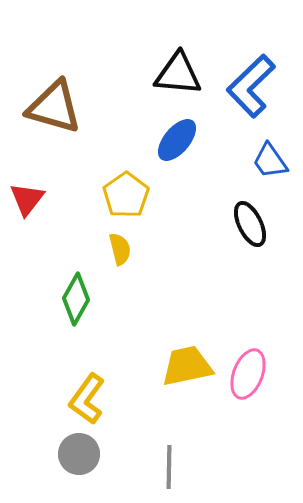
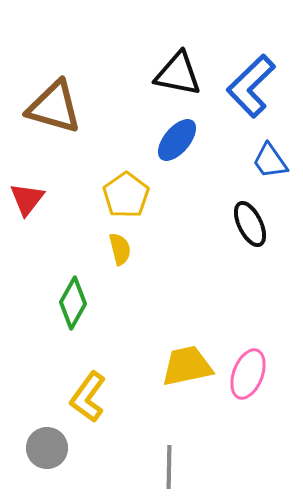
black triangle: rotated 6 degrees clockwise
green diamond: moved 3 px left, 4 px down
yellow L-shape: moved 1 px right, 2 px up
gray circle: moved 32 px left, 6 px up
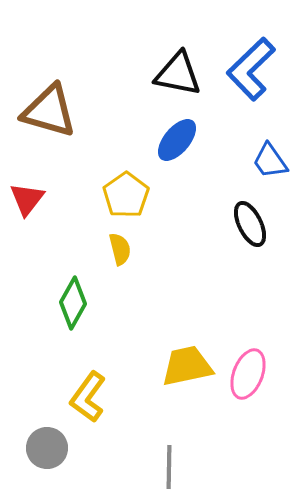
blue L-shape: moved 17 px up
brown triangle: moved 5 px left, 4 px down
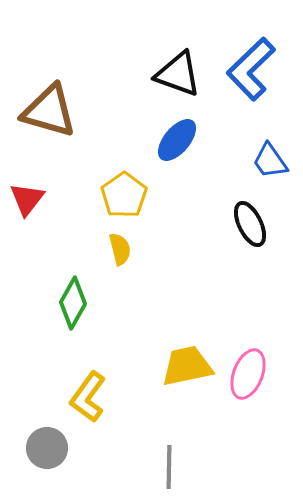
black triangle: rotated 9 degrees clockwise
yellow pentagon: moved 2 px left
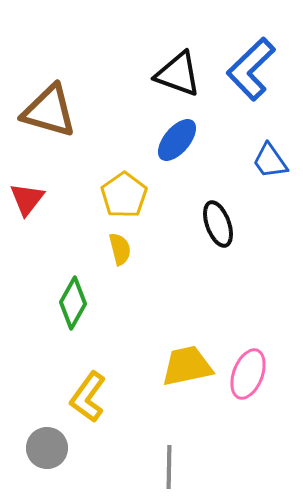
black ellipse: moved 32 px left; rotated 6 degrees clockwise
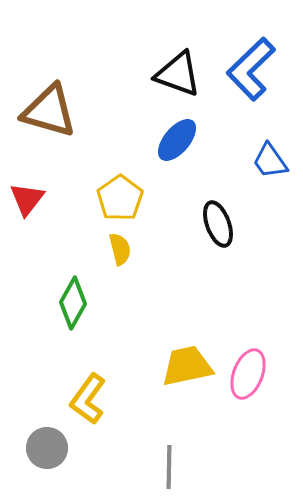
yellow pentagon: moved 4 px left, 3 px down
yellow L-shape: moved 2 px down
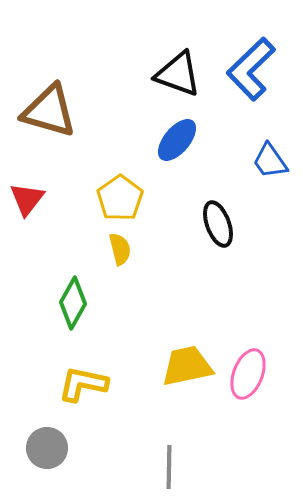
yellow L-shape: moved 5 px left, 15 px up; rotated 66 degrees clockwise
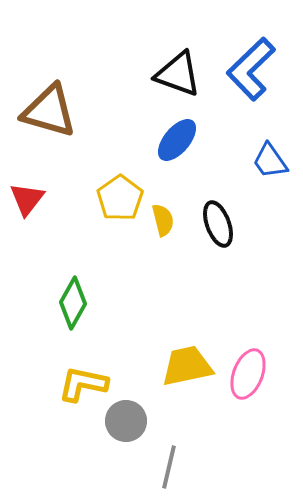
yellow semicircle: moved 43 px right, 29 px up
gray circle: moved 79 px right, 27 px up
gray line: rotated 12 degrees clockwise
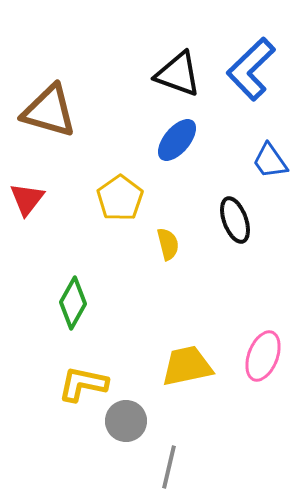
yellow semicircle: moved 5 px right, 24 px down
black ellipse: moved 17 px right, 4 px up
pink ellipse: moved 15 px right, 18 px up
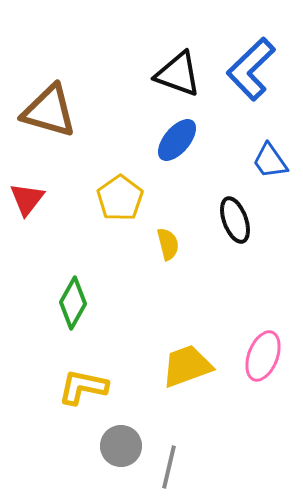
yellow trapezoid: rotated 8 degrees counterclockwise
yellow L-shape: moved 3 px down
gray circle: moved 5 px left, 25 px down
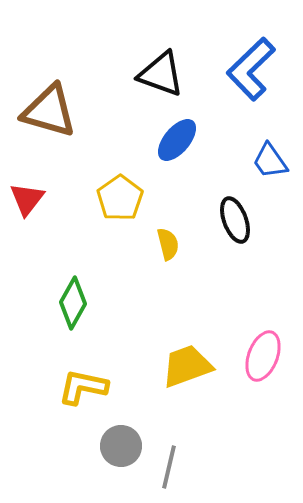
black triangle: moved 17 px left
